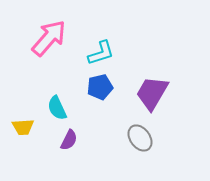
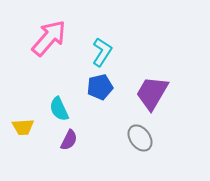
cyan L-shape: moved 1 px right, 1 px up; rotated 40 degrees counterclockwise
cyan semicircle: moved 2 px right, 1 px down
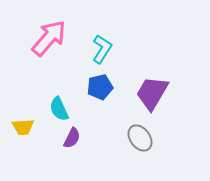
cyan L-shape: moved 3 px up
purple semicircle: moved 3 px right, 2 px up
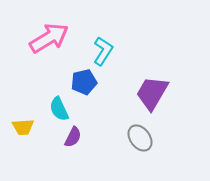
pink arrow: rotated 18 degrees clockwise
cyan L-shape: moved 1 px right, 2 px down
blue pentagon: moved 16 px left, 5 px up
purple semicircle: moved 1 px right, 1 px up
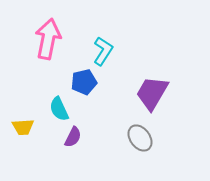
pink arrow: moved 1 px left, 1 px down; rotated 48 degrees counterclockwise
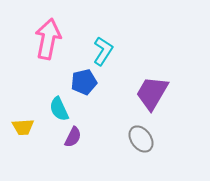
gray ellipse: moved 1 px right, 1 px down
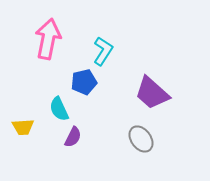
purple trapezoid: rotated 78 degrees counterclockwise
